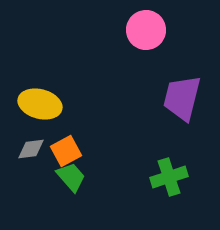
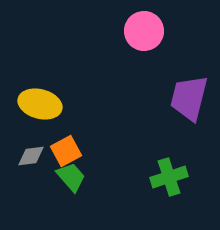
pink circle: moved 2 px left, 1 px down
purple trapezoid: moved 7 px right
gray diamond: moved 7 px down
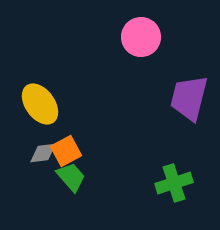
pink circle: moved 3 px left, 6 px down
yellow ellipse: rotated 39 degrees clockwise
gray diamond: moved 12 px right, 3 px up
green cross: moved 5 px right, 6 px down
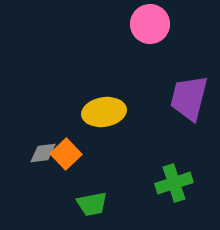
pink circle: moved 9 px right, 13 px up
yellow ellipse: moved 64 px right, 8 px down; rotated 63 degrees counterclockwise
orange square: moved 3 px down; rotated 16 degrees counterclockwise
green trapezoid: moved 21 px right, 27 px down; rotated 120 degrees clockwise
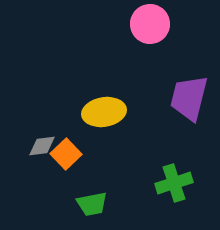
gray diamond: moved 1 px left, 7 px up
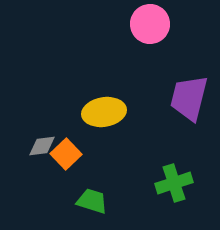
green trapezoid: moved 3 px up; rotated 152 degrees counterclockwise
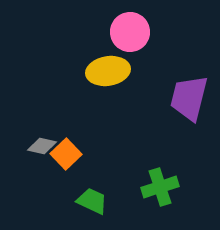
pink circle: moved 20 px left, 8 px down
yellow ellipse: moved 4 px right, 41 px up
gray diamond: rotated 20 degrees clockwise
green cross: moved 14 px left, 4 px down
green trapezoid: rotated 8 degrees clockwise
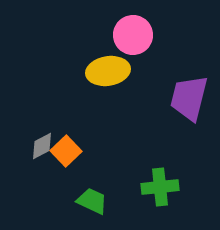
pink circle: moved 3 px right, 3 px down
gray diamond: rotated 40 degrees counterclockwise
orange square: moved 3 px up
green cross: rotated 12 degrees clockwise
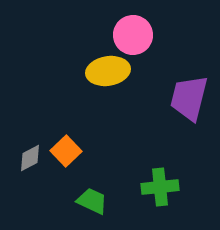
gray diamond: moved 12 px left, 12 px down
